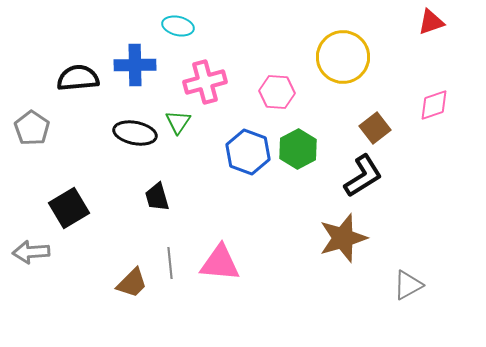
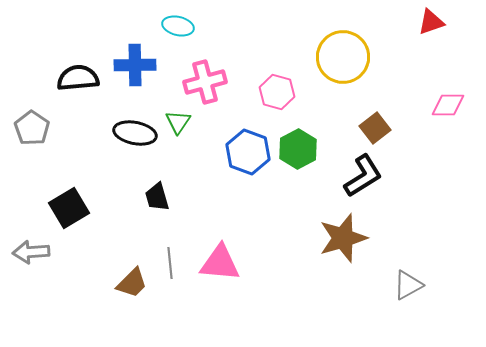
pink hexagon: rotated 12 degrees clockwise
pink diamond: moved 14 px right; rotated 20 degrees clockwise
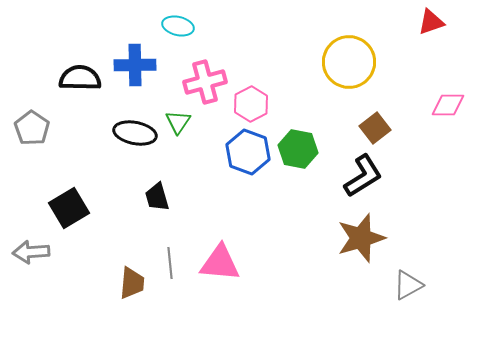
yellow circle: moved 6 px right, 5 px down
black semicircle: moved 2 px right; rotated 6 degrees clockwise
pink hexagon: moved 26 px left, 12 px down; rotated 16 degrees clockwise
green hexagon: rotated 21 degrees counterclockwise
brown star: moved 18 px right
brown trapezoid: rotated 40 degrees counterclockwise
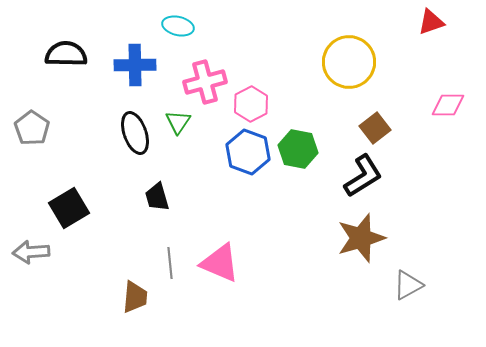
black semicircle: moved 14 px left, 24 px up
black ellipse: rotated 60 degrees clockwise
pink triangle: rotated 18 degrees clockwise
brown trapezoid: moved 3 px right, 14 px down
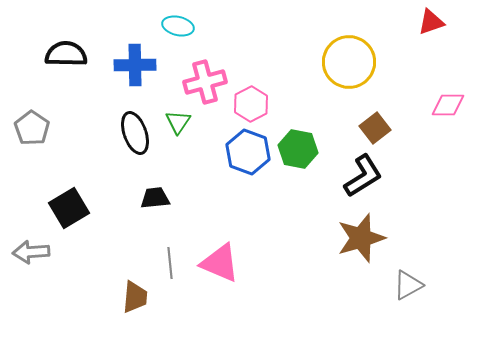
black trapezoid: moved 2 px left, 1 px down; rotated 100 degrees clockwise
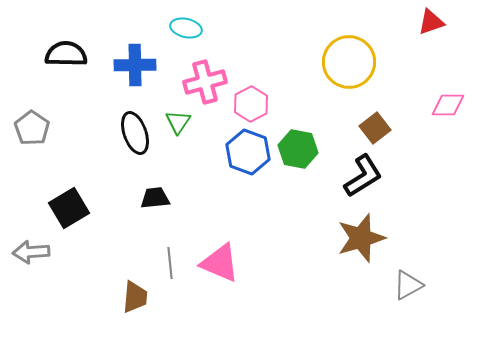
cyan ellipse: moved 8 px right, 2 px down
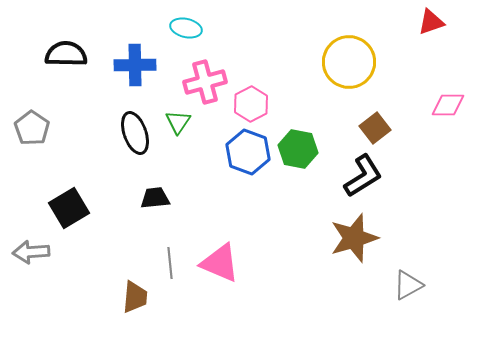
brown star: moved 7 px left
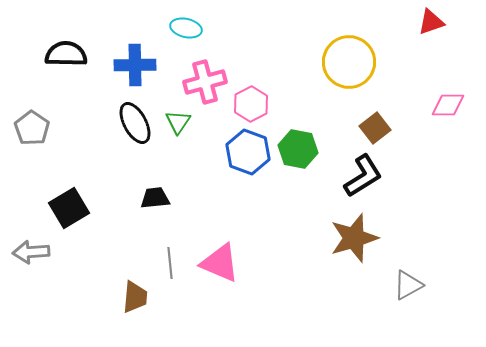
black ellipse: moved 10 px up; rotated 9 degrees counterclockwise
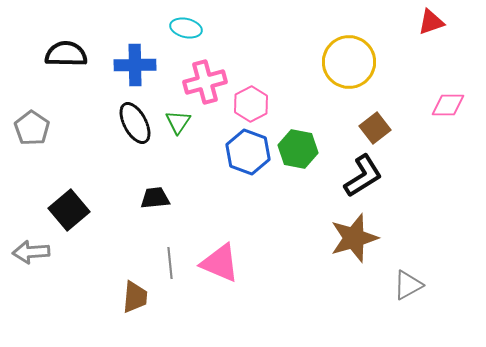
black square: moved 2 px down; rotated 9 degrees counterclockwise
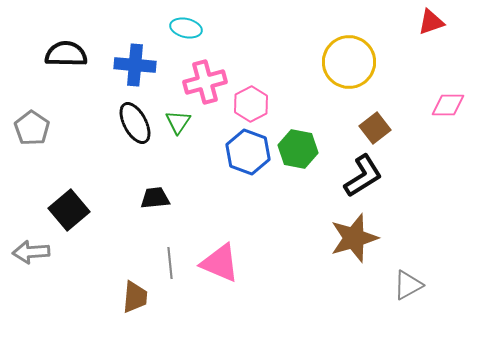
blue cross: rotated 6 degrees clockwise
